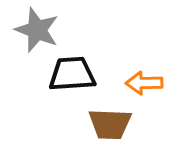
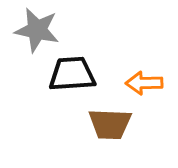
gray star: rotated 9 degrees counterclockwise
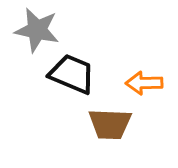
black trapezoid: rotated 27 degrees clockwise
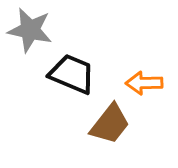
gray star: moved 7 px left
brown trapezoid: rotated 54 degrees counterclockwise
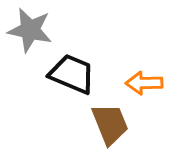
brown trapezoid: rotated 60 degrees counterclockwise
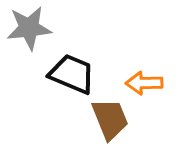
gray star: moved 1 px left, 2 px up; rotated 18 degrees counterclockwise
brown trapezoid: moved 5 px up
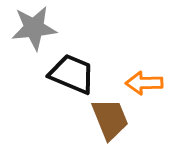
gray star: moved 5 px right
